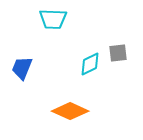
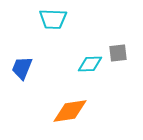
cyan diamond: rotated 25 degrees clockwise
orange diamond: rotated 33 degrees counterclockwise
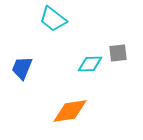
cyan trapezoid: rotated 36 degrees clockwise
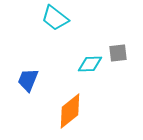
cyan trapezoid: moved 2 px right, 1 px up
blue trapezoid: moved 6 px right, 12 px down
orange diamond: rotated 30 degrees counterclockwise
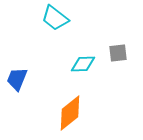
cyan diamond: moved 7 px left
blue trapezoid: moved 11 px left, 1 px up
orange diamond: moved 2 px down
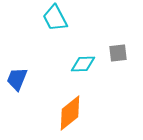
cyan trapezoid: rotated 24 degrees clockwise
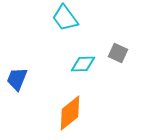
cyan trapezoid: moved 10 px right; rotated 8 degrees counterclockwise
gray square: rotated 30 degrees clockwise
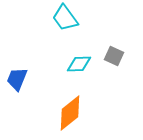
gray square: moved 4 px left, 3 px down
cyan diamond: moved 4 px left
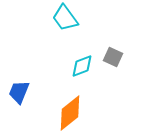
gray square: moved 1 px left, 1 px down
cyan diamond: moved 3 px right, 2 px down; rotated 20 degrees counterclockwise
blue trapezoid: moved 2 px right, 13 px down
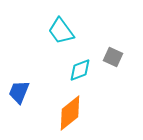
cyan trapezoid: moved 4 px left, 13 px down
cyan diamond: moved 2 px left, 4 px down
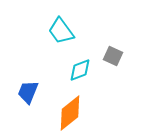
gray square: moved 1 px up
blue trapezoid: moved 9 px right
